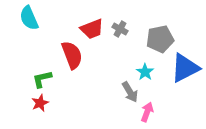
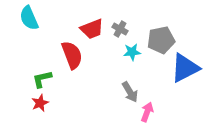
gray pentagon: moved 1 px right, 1 px down
cyan star: moved 13 px left, 20 px up; rotated 30 degrees clockwise
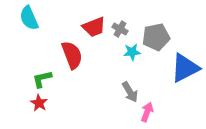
red trapezoid: moved 2 px right, 2 px up
gray pentagon: moved 5 px left, 3 px up
red star: moved 1 px left; rotated 18 degrees counterclockwise
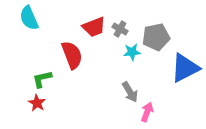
red star: moved 2 px left
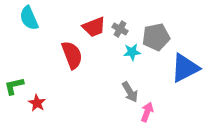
green L-shape: moved 28 px left, 7 px down
